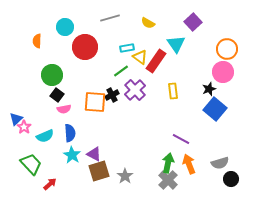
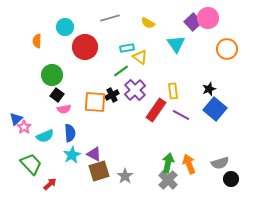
red rectangle: moved 49 px down
pink circle: moved 15 px left, 54 px up
purple line: moved 24 px up
cyan star: rotated 12 degrees clockwise
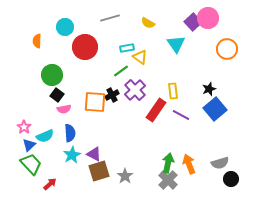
blue square: rotated 10 degrees clockwise
blue triangle: moved 13 px right, 26 px down
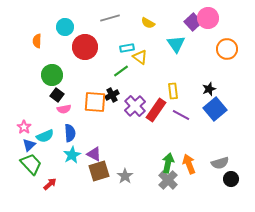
purple cross: moved 16 px down
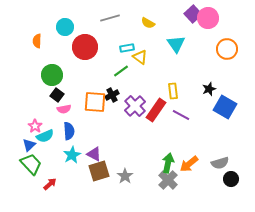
purple square: moved 8 px up
blue square: moved 10 px right, 2 px up; rotated 20 degrees counterclockwise
pink star: moved 11 px right, 1 px up
blue semicircle: moved 1 px left, 2 px up
orange arrow: rotated 108 degrees counterclockwise
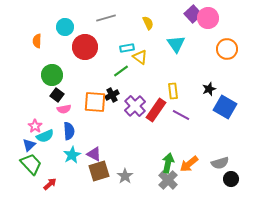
gray line: moved 4 px left
yellow semicircle: rotated 144 degrees counterclockwise
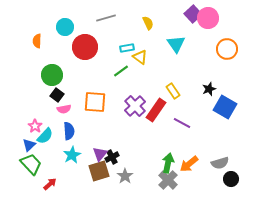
yellow rectangle: rotated 28 degrees counterclockwise
black cross: moved 62 px down
purple line: moved 1 px right, 8 px down
cyan semicircle: rotated 24 degrees counterclockwise
purple triangle: moved 6 px right; rotated 42 degrees clockwise
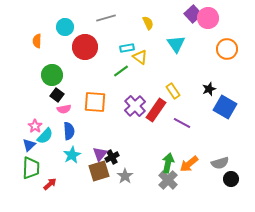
green trapezoid: moved 4 px down; rotated 45 degrees clockwise
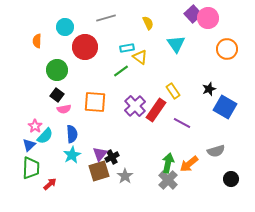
green circle: moved 5 px right, 5 px up
blue semicircle: moved 3 px right, 3 px down
gray semicircle: moved 4 px left, 12 px up
